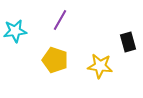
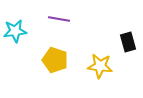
purple line: moved 1 px left, 1 px up; rotated 70 degrees clockwise
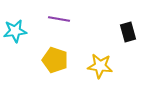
black rectangle: moved 10 px up
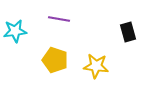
yellow star: moved 4 px left
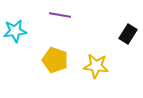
purple line: moved 1 px right, 4 px up
black rectangle: moved 2 px down; rotated 48 degrees clockwise
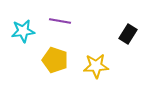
purple line: moved 6 px down
cyan star: moved 8 px right
yellow star: rotated 10 degrees counterclockwise
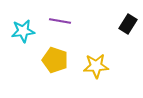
black rectangle: moved 10 px up
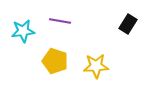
yellow pentagon: moved 1 px down
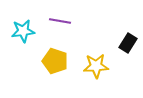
black rectangle: moved 19 px down
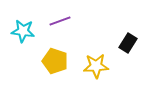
purple line: rotated 30 degrees counterclockwise
cyan star: rotated 15 degrees clockwise
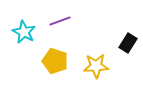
cyan star: moved 1 px right, 1 px down; rotated 20 degrees clockwise
